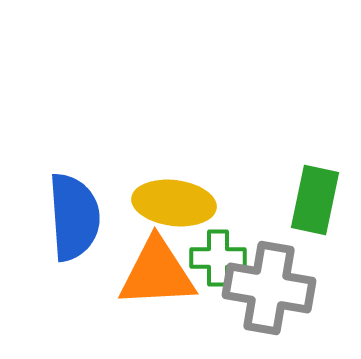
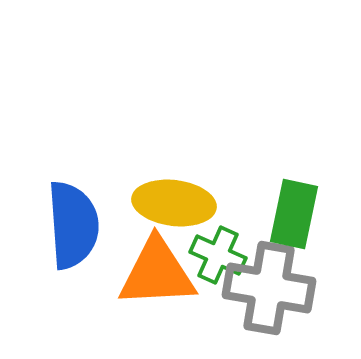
green rectangle: moved 21 px left, 14 px down
blue semicircle: moved 1 px left, 8 px down
green cross: moved 3 px up; rotated 24 degrees clockwise
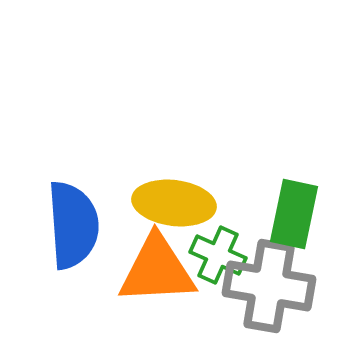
orange triangle: moved 3 px up
gray cross: moved 2 px up
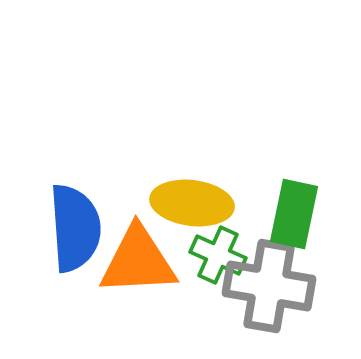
yellow ellipse: moved 18 px right
blue semicircle: moved 2 px right, 3 px down
orange triangle: moved 19 px left, 9 px up
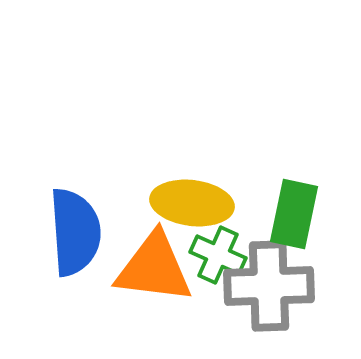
blue semicircle: moved 4 px down
orange triangle: moved 16 px right, 7 px down; rotated 10 degrees clockwise
gray cross: rotated 12 degrees counterclockwise
